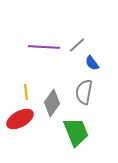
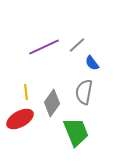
purple line: rotated 28 degrees counterclockwise
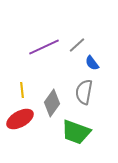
yellow line: moved 4 px left, 2 px up
green trapezoid: rotated 132 degrees clockwise
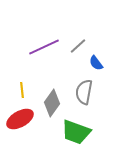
gray line: moved 1 px right, 1 px down
blue semicircle: moved 4 px right
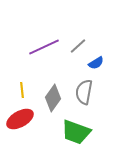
blue semicircle: rotated 84 degrees counterclockwise
gray diamond: moved 1 px right, 5 px up
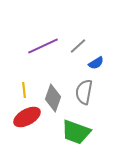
purple line: moved 1 px left, 1 px up
yellow line: moved 2 px right
gray diamond: rotated 16 degrees counterclockwise
red ellipse: moved 7 px right, 2 px up
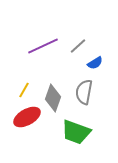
blue semicircle: moved 1 px left
yellow line: rotated 35 degrees clockwise
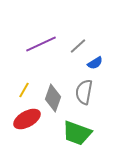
purple line: moved 2 px left, 2 px up
red ellipse: moved 2 px down
green trapezoid: moved 1 px right, 1 px down
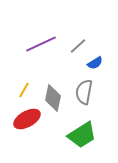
gray diamond: rotated 8 degrees counterclockwise
green trapezoid: moved 5 px right, 2 px down; rotated 52 degrees counterclockwise
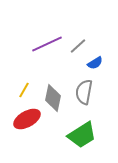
purple line: moved 6 px right
